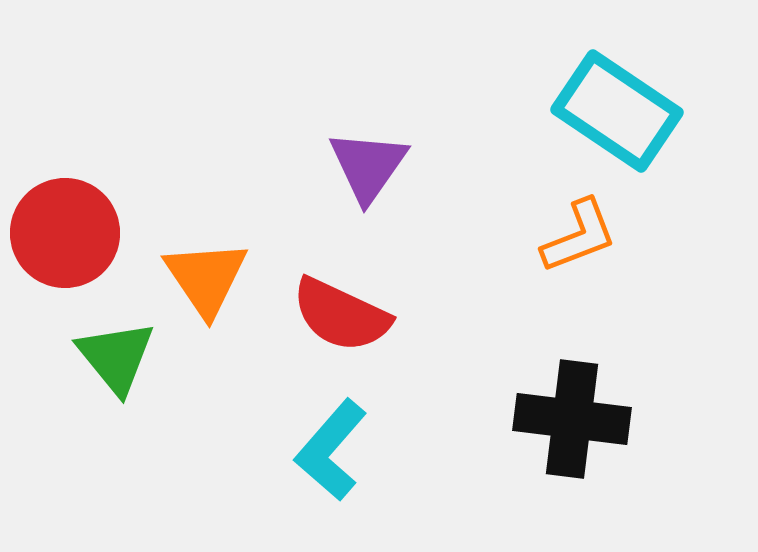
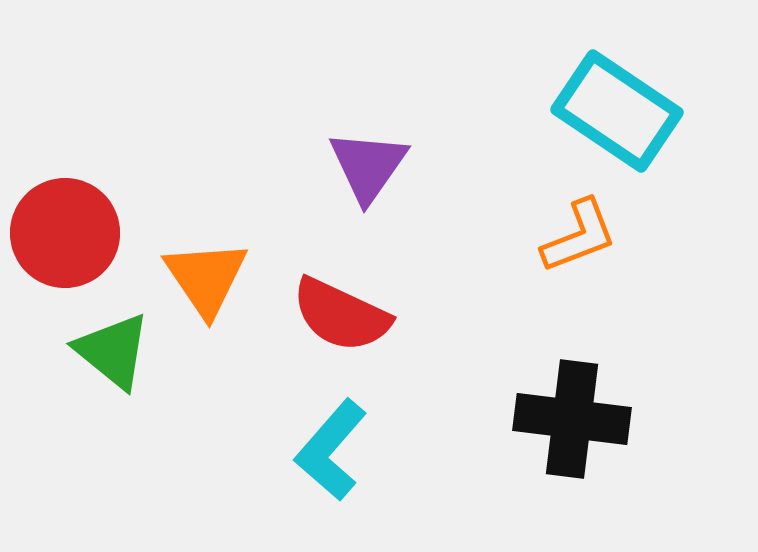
green triangle: moved 3 px left, 6 px up; rotated 12 degrees counterclockwise
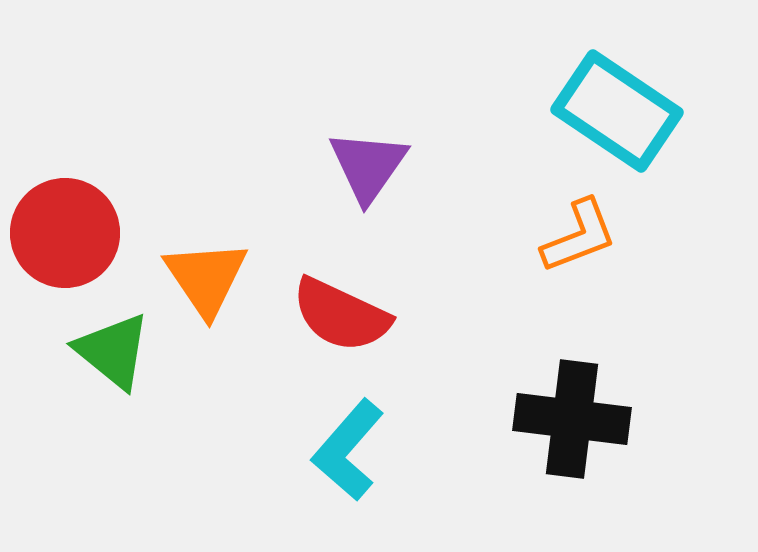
cyan L-shape: moved 17 px right
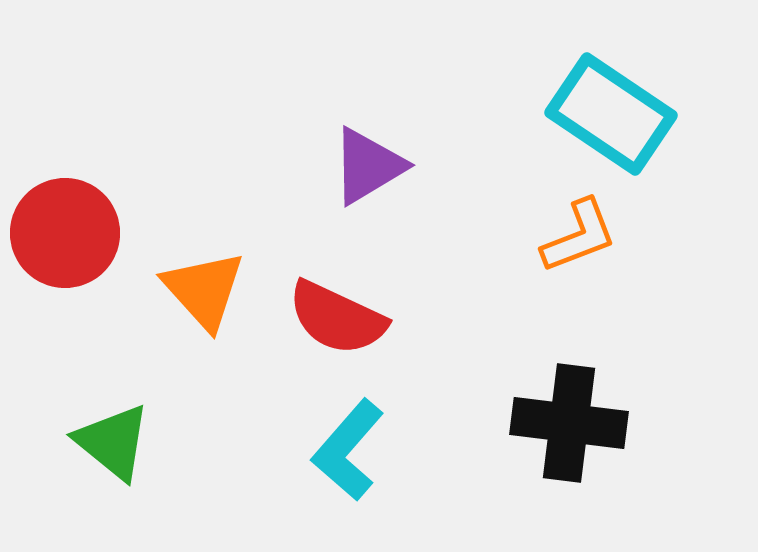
cyan rectangle: moved 6 px left, 3 px down
purple triangle: rotated 24 degrees clockwise
orange triangle: moved 2 px left, 12 px down; rotated 8 degrees counterclockwise
red semicircle: moved 4 px left, 3 px down
green triangle: moved 91 px down
black cross: moved 3 px left, 4 px down
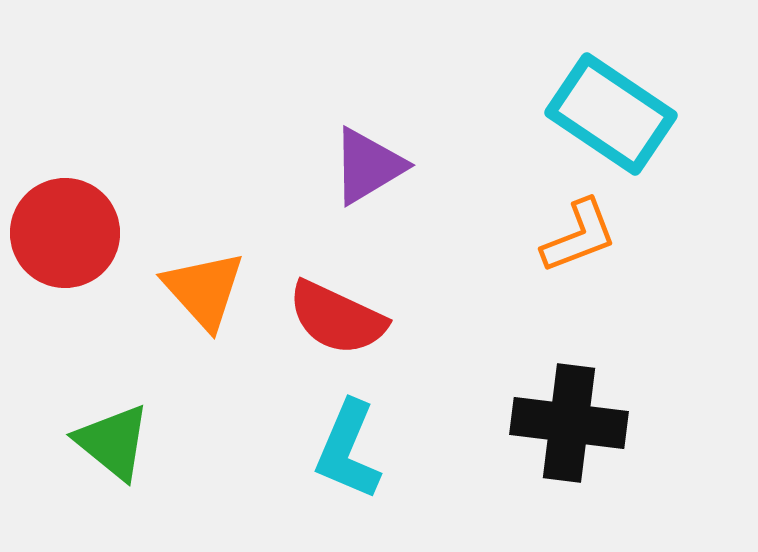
cyan L-shape: rotated 18 degrees counterclockwise
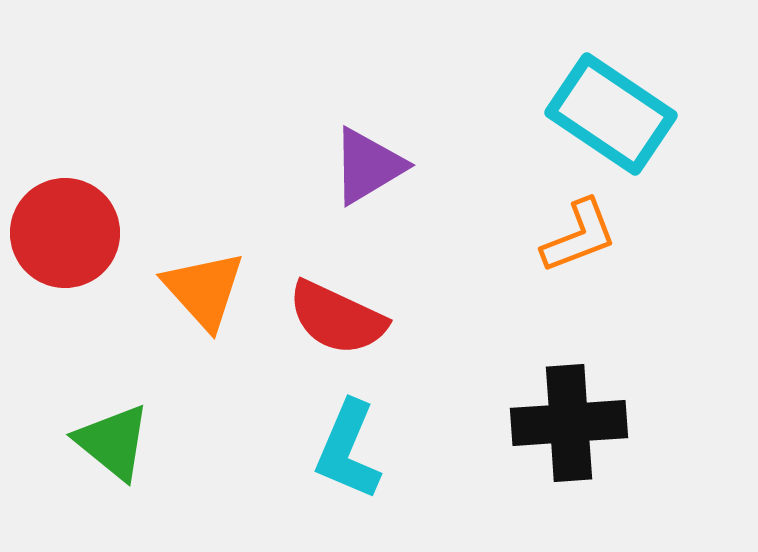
black cross: rotated 11 degrees counterclockwise
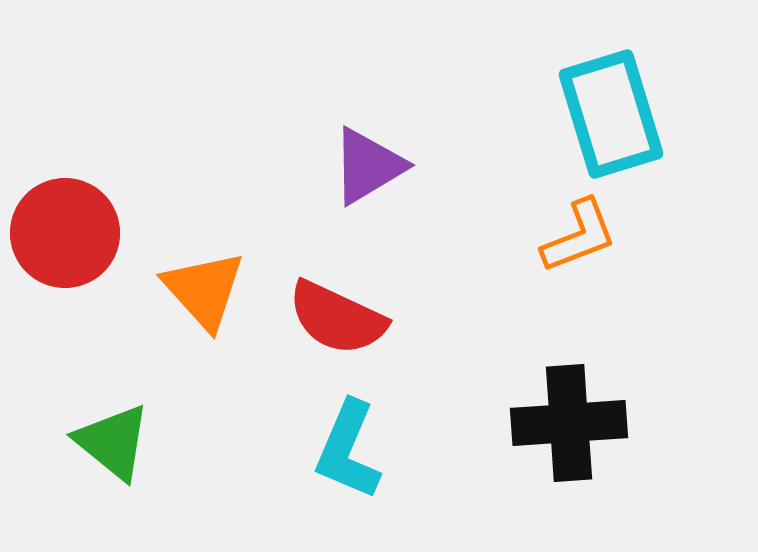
cyan rectangle: rotated 39 degrees clockwise
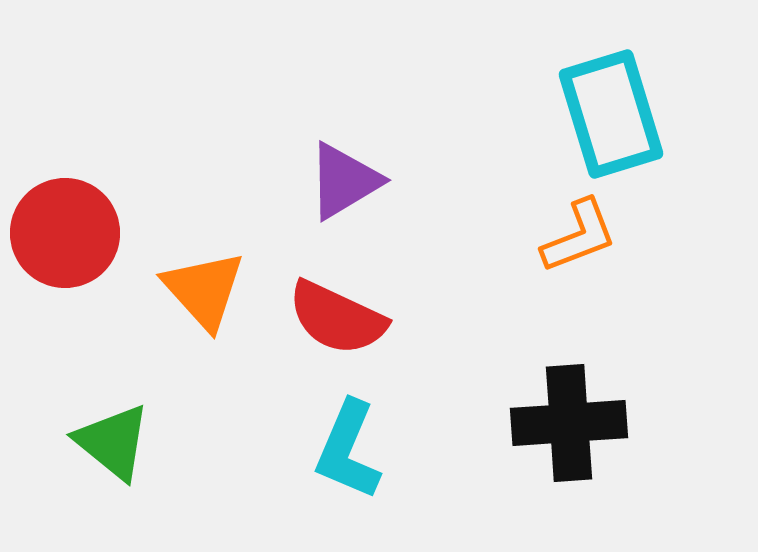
purple triangle: moved 24 px left, 15 px down
